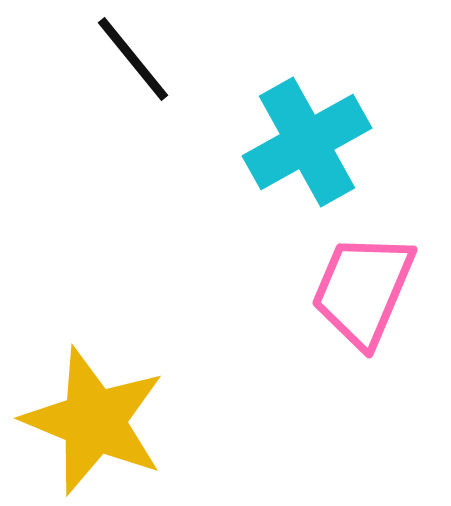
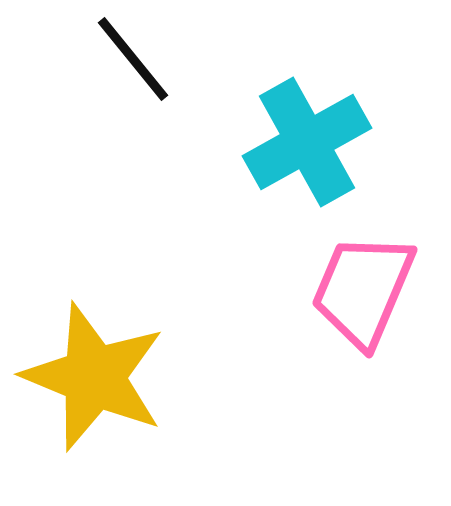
yellow star: moved 44 px up
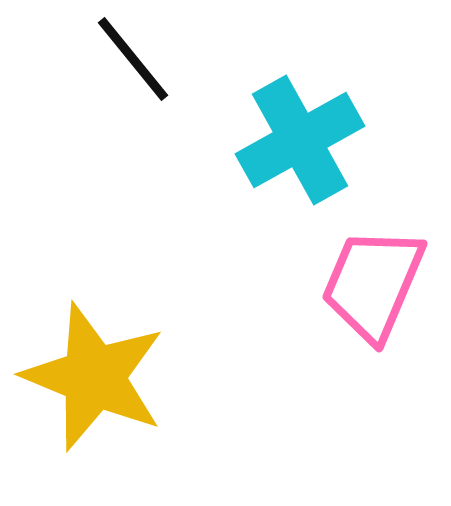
cyan cross: moved 7 px left, 2 px up
pink trapezoid: moved 10 px right, 6 px up
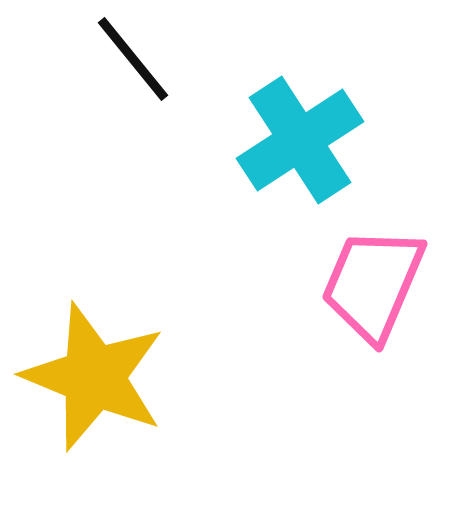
cyan cross: rotated 4 degrees counterclockwise
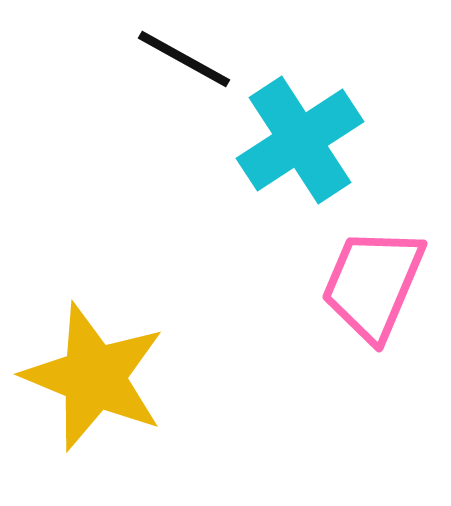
black line: moved 51 px right; rotated 22 degrees counterclockwise
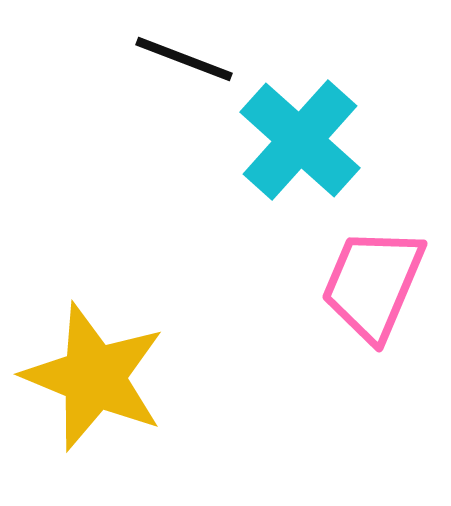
black line: rotated 8 degrees counterclockwise
cyan cross: rotated 15 degrees counterclockwise
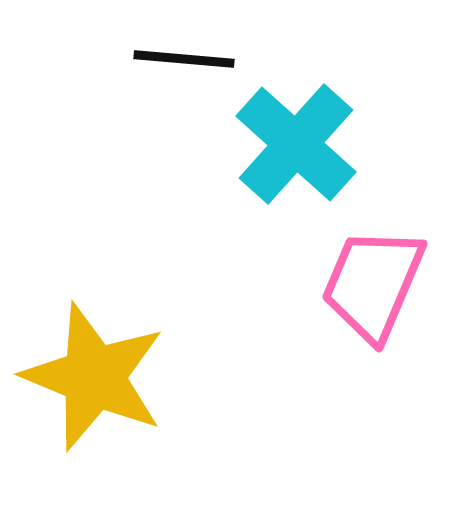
black line: rotated 16 degrees counterclockwise
cyan cross: moved 4 px left, 4 px down
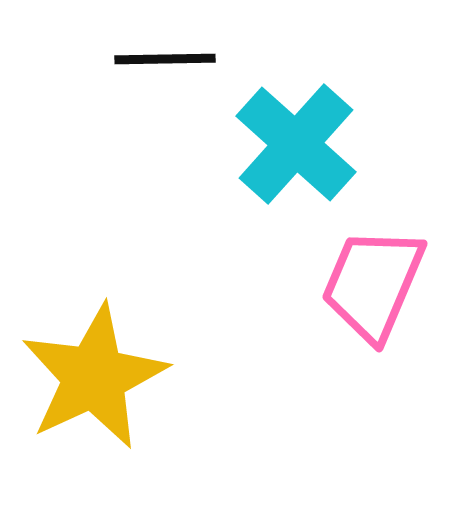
black line: moved 19 px left; rotated 6 degrees counterclockwise
yellow star: rotated 25 degrees clockwise
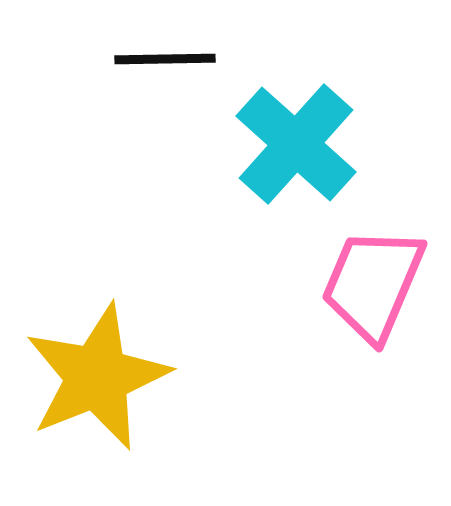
yellow star: moved 3 px right; rotated 3 degrees clockwise
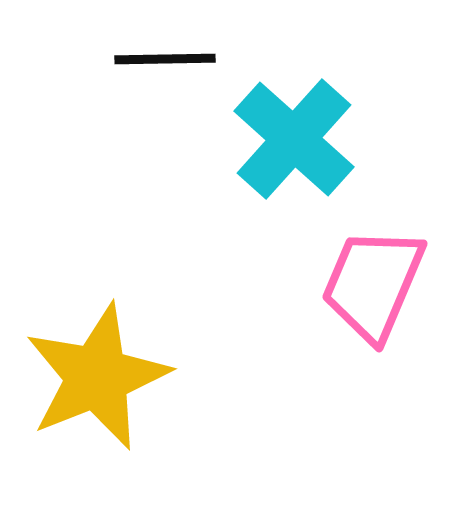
cyan cross: moved 2 px left, 5 px up
